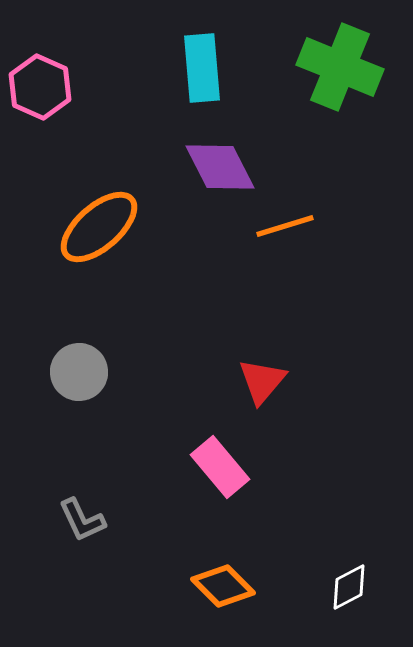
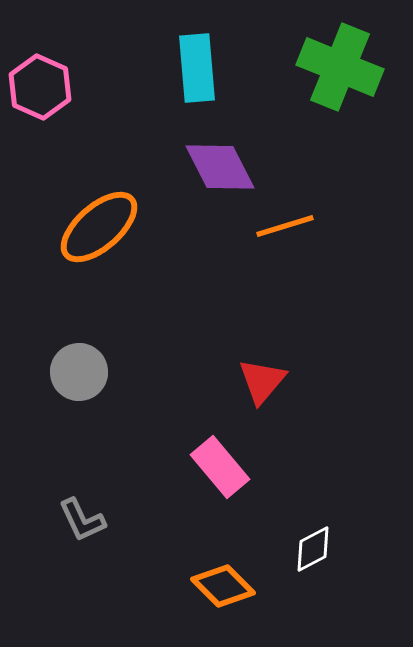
cyan rectangle: moved 5 px left
white diamond: moved 36 px left, 38 px up
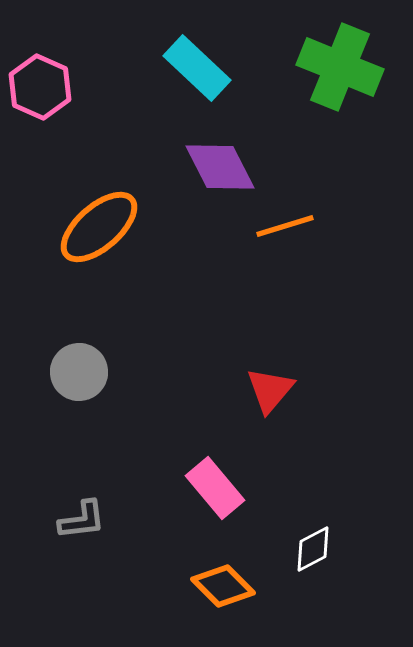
cyan rectangle: rotated 42 degrees counterclockwise
red triangle: moved 8 px right, 9 px down
pink rectangle: moved 5 px left, 21 px down
gray L-shape: rotated 72 degrees counterclockwise
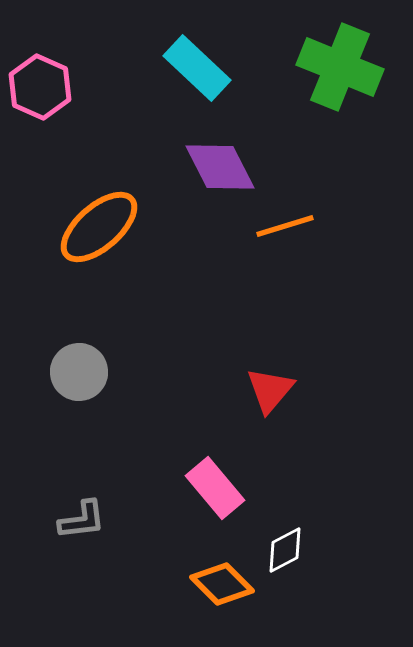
white diamond: moved 28 px left, 1 px down
orange diamond: moved 1 px left, 2 px up
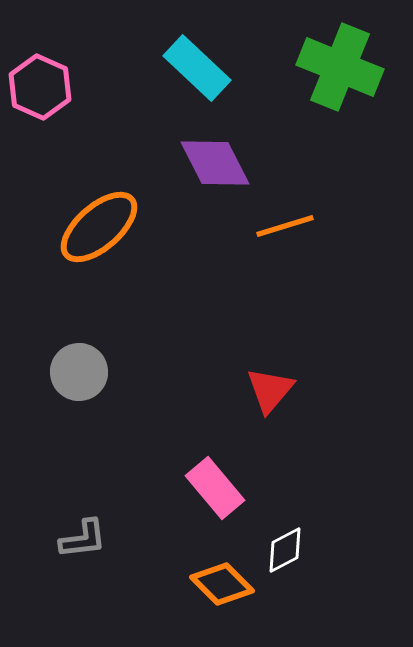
purple diamond: moved 5 px left, 4 px up
gray L-shape: moved 1 px right, 19 px down
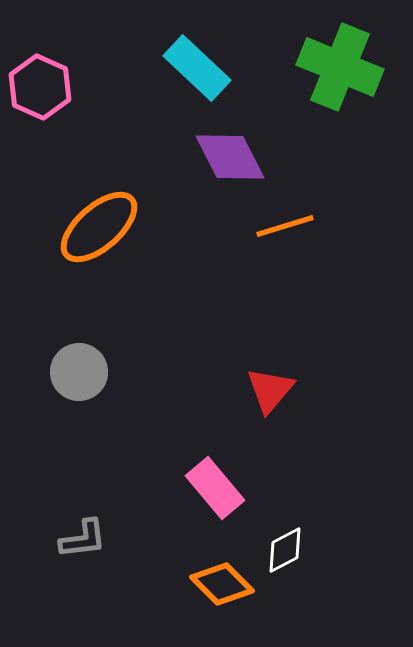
purple diamond: moved 15 px right, 6 px up
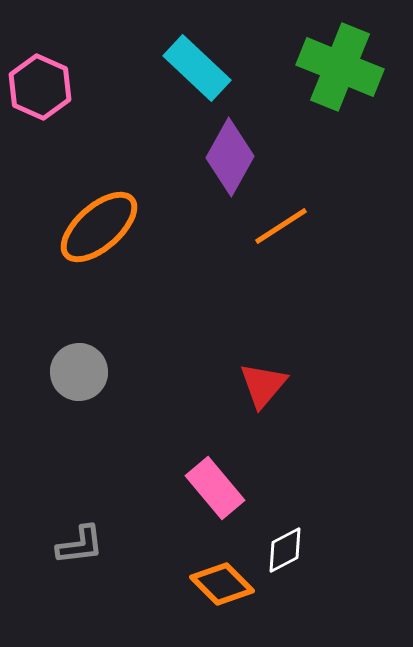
purple diamond: rotated 56 degrees clockwise
orange line: moved 4 px left; rotated 16 degrees counterclockwise
red triangle: moved 7 px left, 5 px up
gray L-shape: moved 3 px left, 6 px down
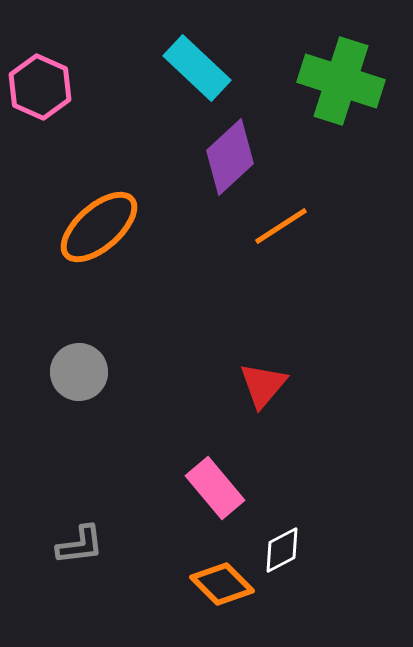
green cross: moved 1 px right, 14 px down; rotated 4 degrees counterclockwise
purple diamond: rotated 18 degrees clockwise
white diamond: moved 3 px left
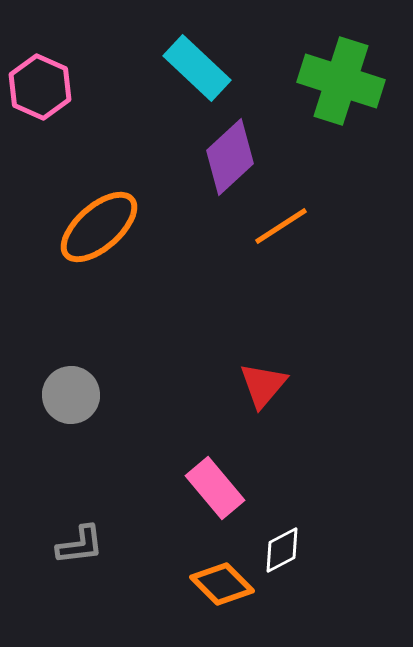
gray circle: moved 8 px left, 23 px down
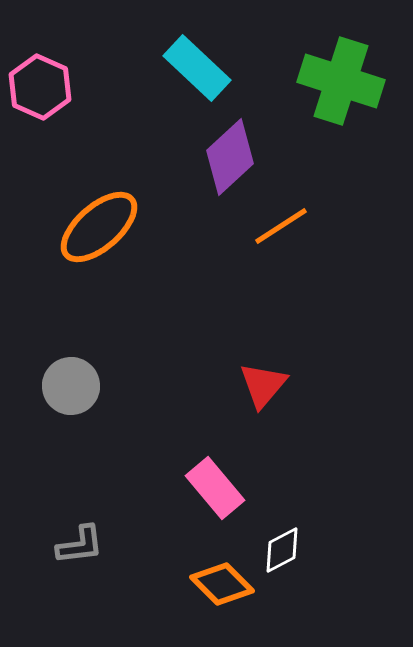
gray circle: moved 9 px up
